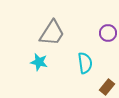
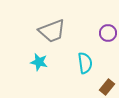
gray trapezoid: moved 2 px up; rotated 36 degrees clockwise
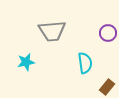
gray trapezoid: rotated 16 degrees clockwise
cyan star: moved 13 px left; rotated 24 degrees counterclockwise
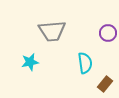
cyan star: moved 4 px right
brown rectangle: moved 2 px left, 3 px up
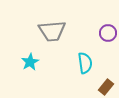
cyan star: rotated 18 degrees counterclockwise
brown rectangle: moved 1 px right, 3 px down
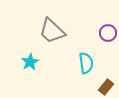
gray trapezoid: rotated 48 degrees clockwise
cyan semicircle: moved 1 px right
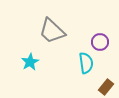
purple circle: moved 8 px left, 9 px down
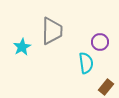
gray trapezoid: rotated 132 degrees counterclockwise
cyan star: moved 8 px left, 15 px up
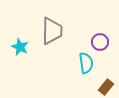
cyan star: moved 2 px left; rotated 18 degrees counterclockwise
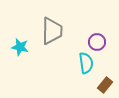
purple circle: moved 3 px left
cyan star: rotated 12 degrees counterclockwise
brown rectangle: moved 1 px left, 2 px up
